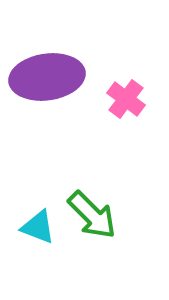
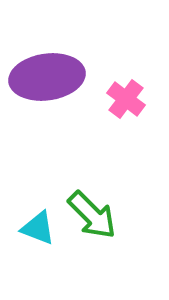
cyan triangle: moved 1 px down
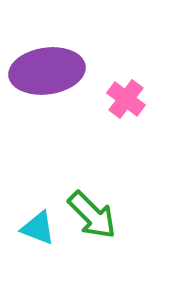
purple ellipse: moved 6 px up
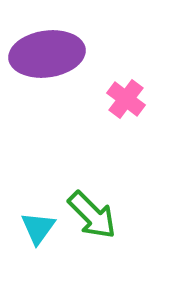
purple ellipse: moved 17 px up
cyan triangle: rotated 45 degrees clockwise
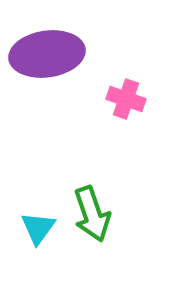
pink cross: rotated 18 degrees counterclockwise
green arrow: moved 1 px up; rotated 26 degrees clockwise
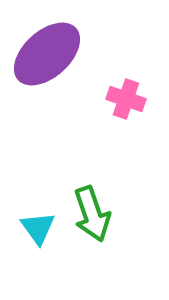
purple ellipse: rotated 34 degrees counterclockwise
cyan triangle: rotated 12 degrees counterclockwise
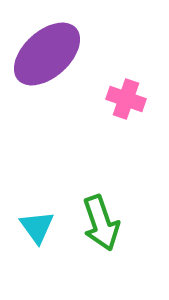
green arrow: moved 9 px right, 9 px down
cyan triangle: moved 1 px left, 1 px up
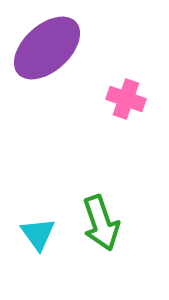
purple ellipse: moved 6 px up
cyan triangle: moved 1 px right, 7 px down
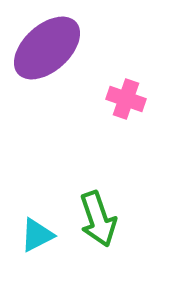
green arrow: moved 3 px left, 4 px up
cyan triangle: moved 1 px left, 1 px down; rotated 39 degrees clockwise
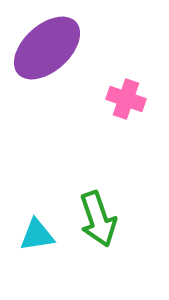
cyan triangle: rotated 18 degrees clockwise
